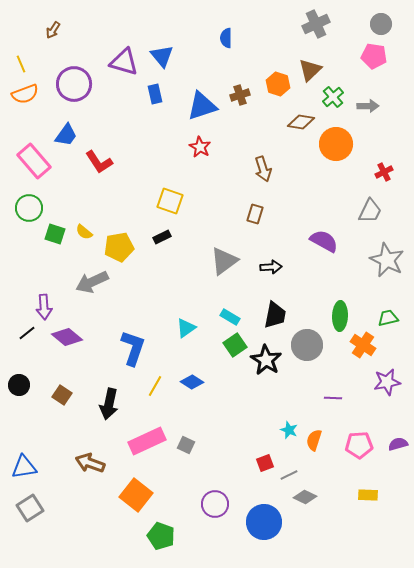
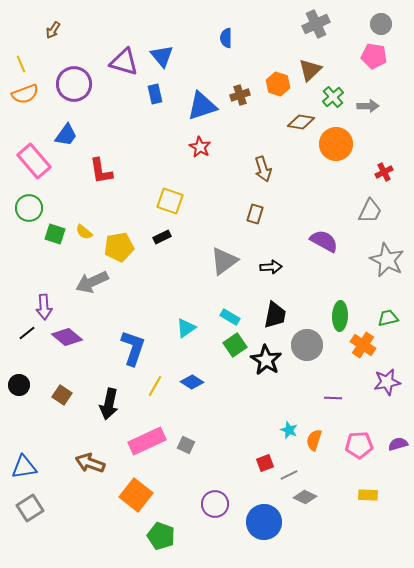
red L-shape at (99, 162): moved 2 px right, 9 px down; rotated 24 degrees clockwise
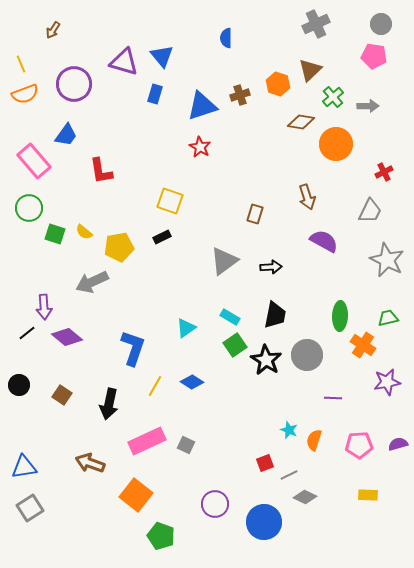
blue rectangle at (155, 94): rotated 30 degrees clockwise
brown arrow at (263, 169): moved 44 px right, 28 px down
gray circle at (307, 345): moved 10 px down
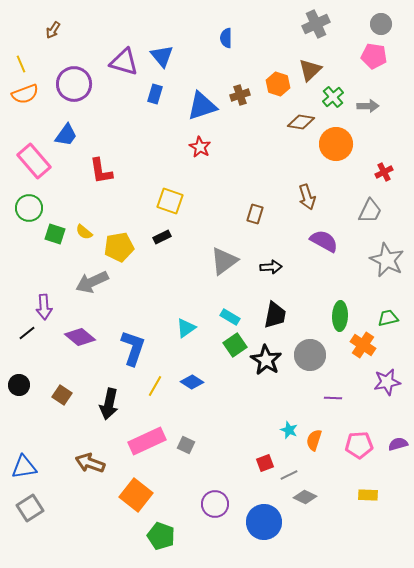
purple diamond at (67, 337): moved 13 px right
gray circle at (307, 355): moved 3 px right
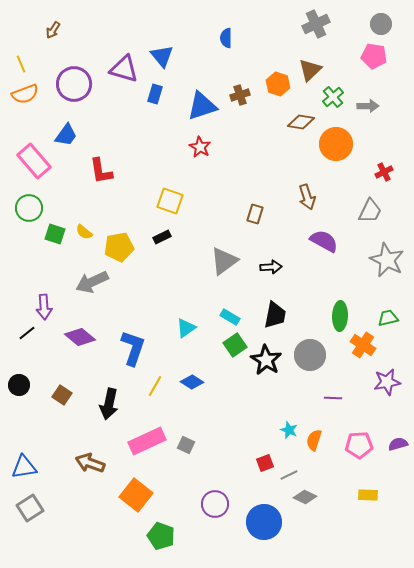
purple triangle at (124, 62): moved 7 px down
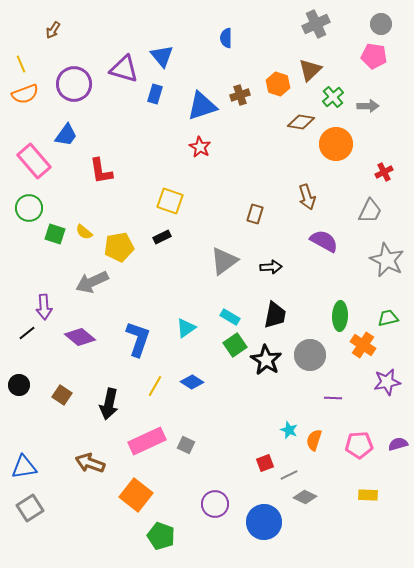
blue L-shape at (133, 348): moved 5 px right, 9 px up
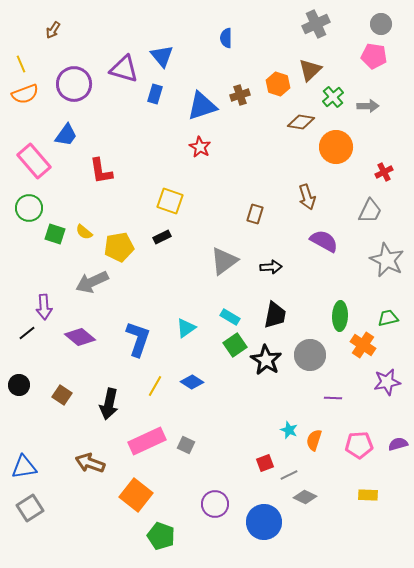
orange circle at (336, 144): moved 3 px down
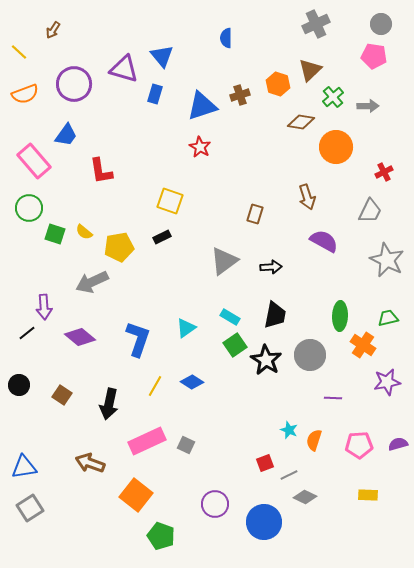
yellow line at (21, 64): moved 2 px left, 12 px up; rotated 24 degrees counterclockwise
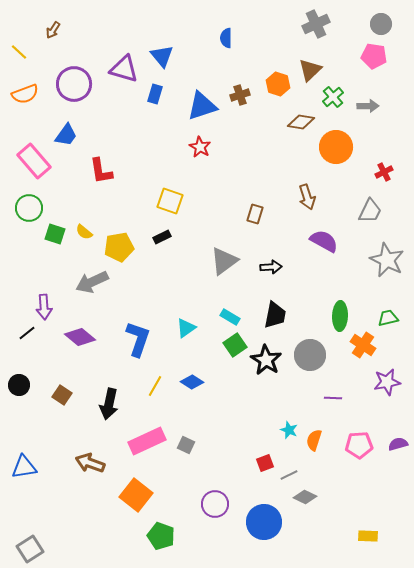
yellow rectangle at (368, 495): moved 41 px down
gray square at (30, 508): moved 41 px down
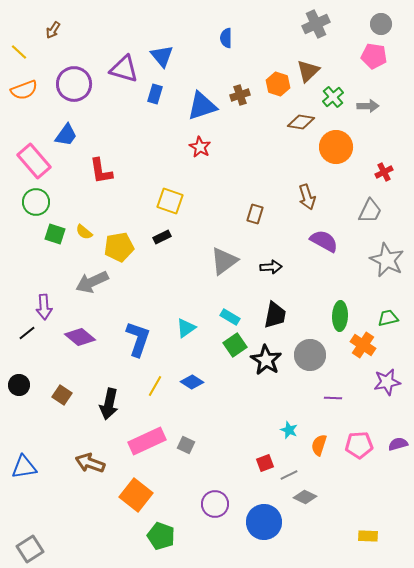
brown triangle at (310, 70): moved 2 px left, 1 px down
orange semicircle at (25, 94): moved 1 px left, 4 px up
green circle at (29, 208): moved 7 px right, 6 px up
orange semicircle at (314, 440): moved 5 px right, 5 px down
